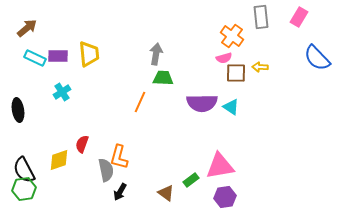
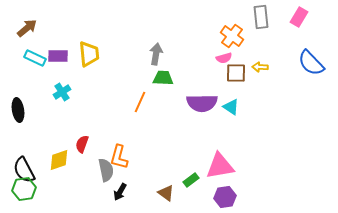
blue semicircle: moved 6 px left, 5 px down
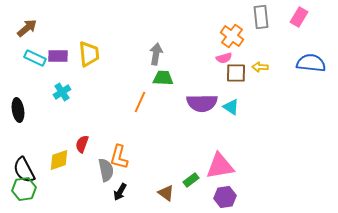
blue semicircle: rotated 140 degrees clockwise
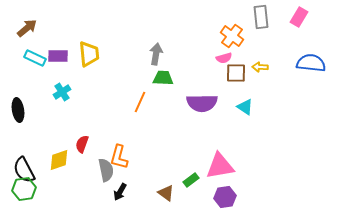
cyan triangle: moved 14 px right
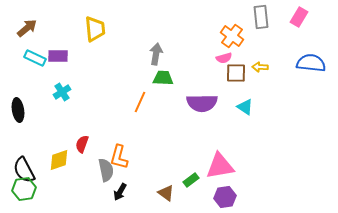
yellow trapezoid: moved 6 px right, 25 px up
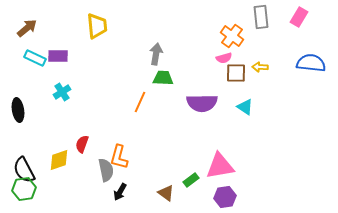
yellow trapezoid: moved 2 px right, 3 px up
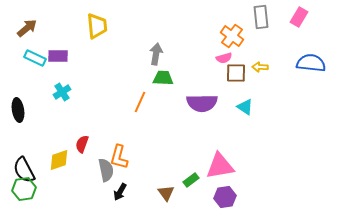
brown triangle: rotated 18 degrees clockwise
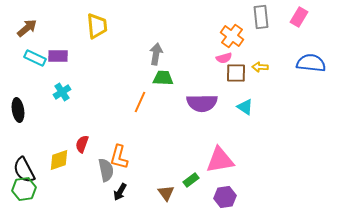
pink triangle: moved 6 px up
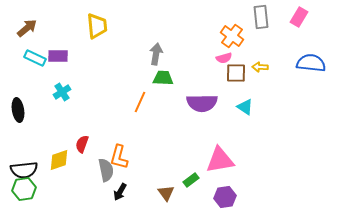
black semicircle: rotated 68 degrees counterclockwise
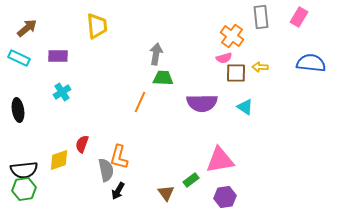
cyan rectangle: moved 16 px left
black arrow: moved 2 px left, 1 px up
